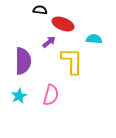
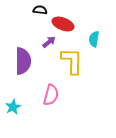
cyan semicircle: rotated 84 degrees counterclockwise
cyan star: moved 6 px left, 11 px down
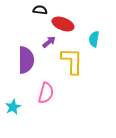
purple semicircle: moved 3 px right, 1 px up
pink semicircle: moved 5 px left, 2 px up
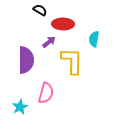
black semicircle: rotated 24 degrees clockwise
red ellipse: rotated 20 degrees counterclockwise
cyan star: moved 7 px right
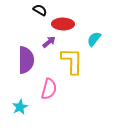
cyan semicircle: rotated 28 degrees clockwise
pink semicircle: moved 3 px right, 4 px up
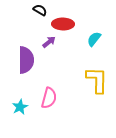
yellow L-shape: moved 25 px right, 19 px down
pink semicircle: moved 9 px down
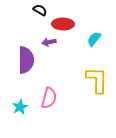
purple arrow: rotated 152 degrees counterclockwise
